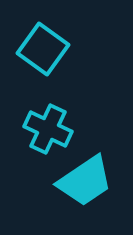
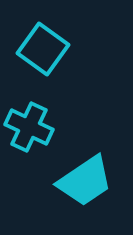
cyan cross: moved 19 px left, 2 px up
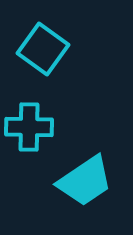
cyan cross: rotated 24 degrees counterclockwise
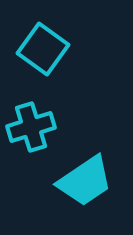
cyan cross: moved 2 px right; rotated 18 degrees counterclockwise
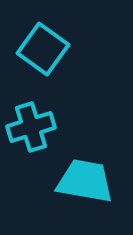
cyan trapezoid: rotated 136 degrees counterclockwise
